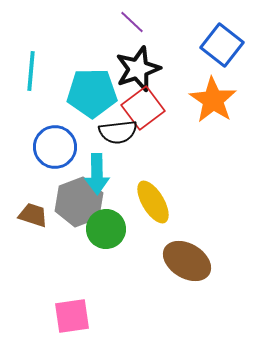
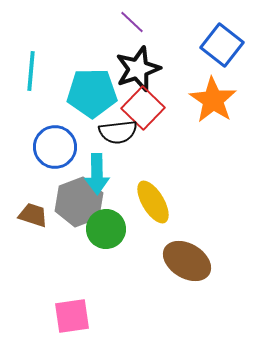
red square: rotated 9 degrees counterclockwise
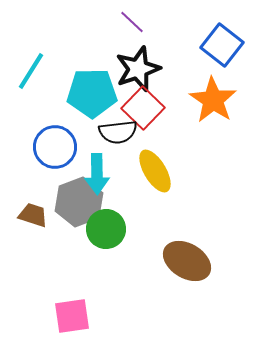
cyan line: rotated 27 degrees clockwise
yellow ellipse: moved 2 px right, 31 px up
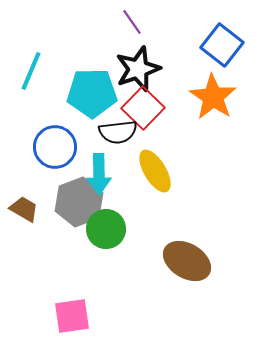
purple line: rotated 12 degrees clockwise
cyan line: rotated 9 degrees counterclockwise
orange star: moved 3 px up
cyan arrow: moved 2 px right
brown trapezoid: moved 9 px left, 6 px up; rotated 12 degrees clockwise
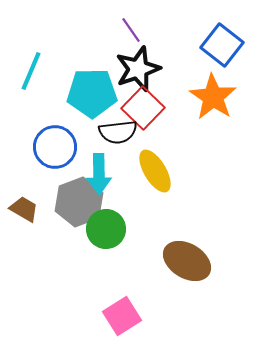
purple line: moved 1 px left, 8 px down
pink square: moved 50 px right; rotated 24 degrees counterclockwise
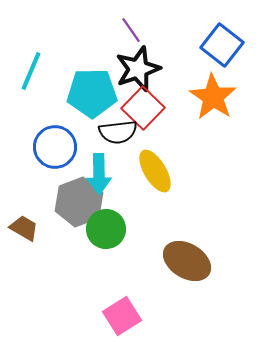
brown trapezoid: moved 19 px down
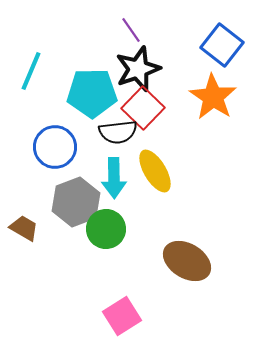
cyan arrow: moved 15 px right, 4 px down
gray hexagon: moved 3 px left
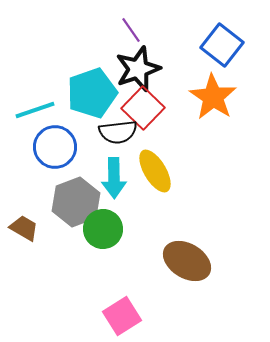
cyan line: moved 4 px right, 39 px down; rotated 48 degrees clockwise
cyan pentagon: rotated 18 degrees counterclockwise
green circle: moved 3 px left
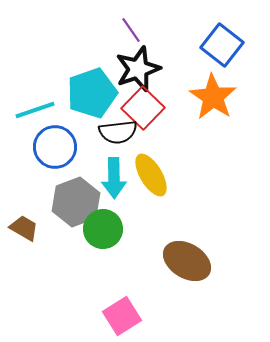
yellow ellipse: moved 4 px left, 4 px down
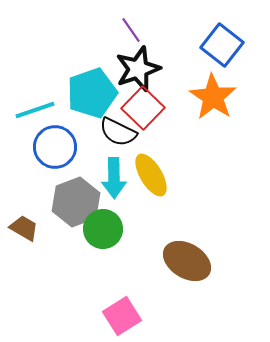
black semicircle: rotated 33 degrees clockwise
